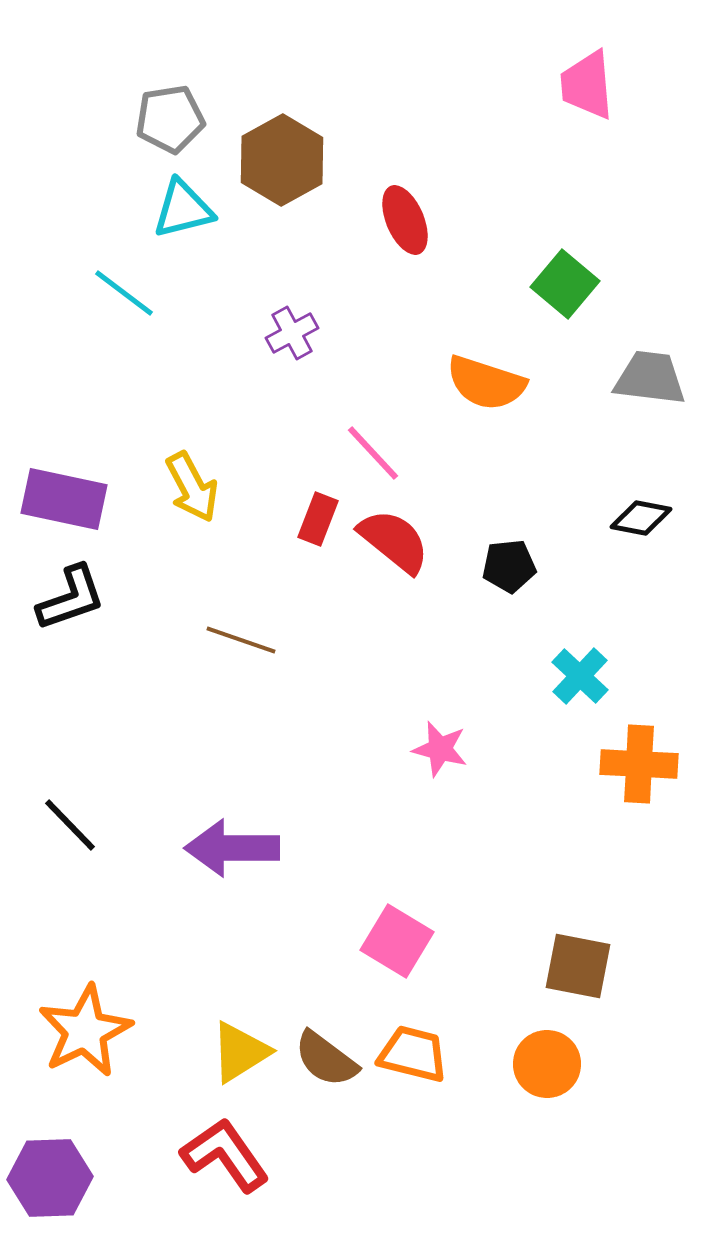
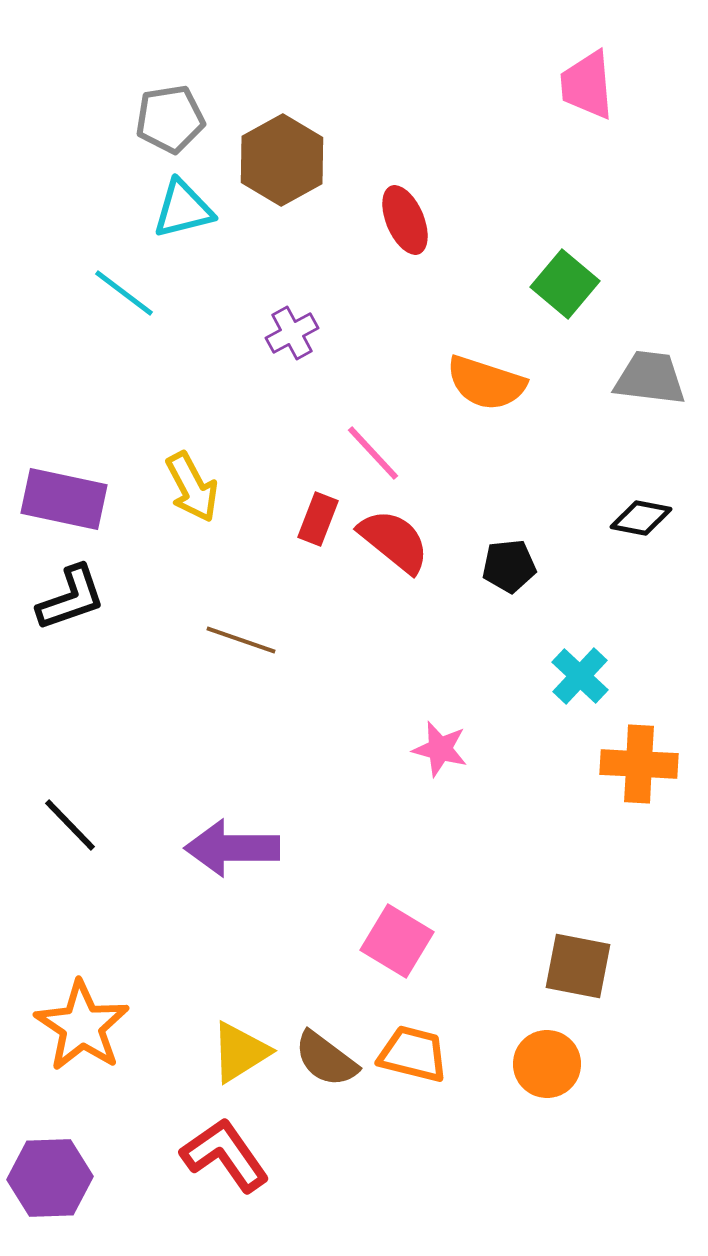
orange star: moved 3 px left, 5 px up; rotated 12 degrees counterclockwise
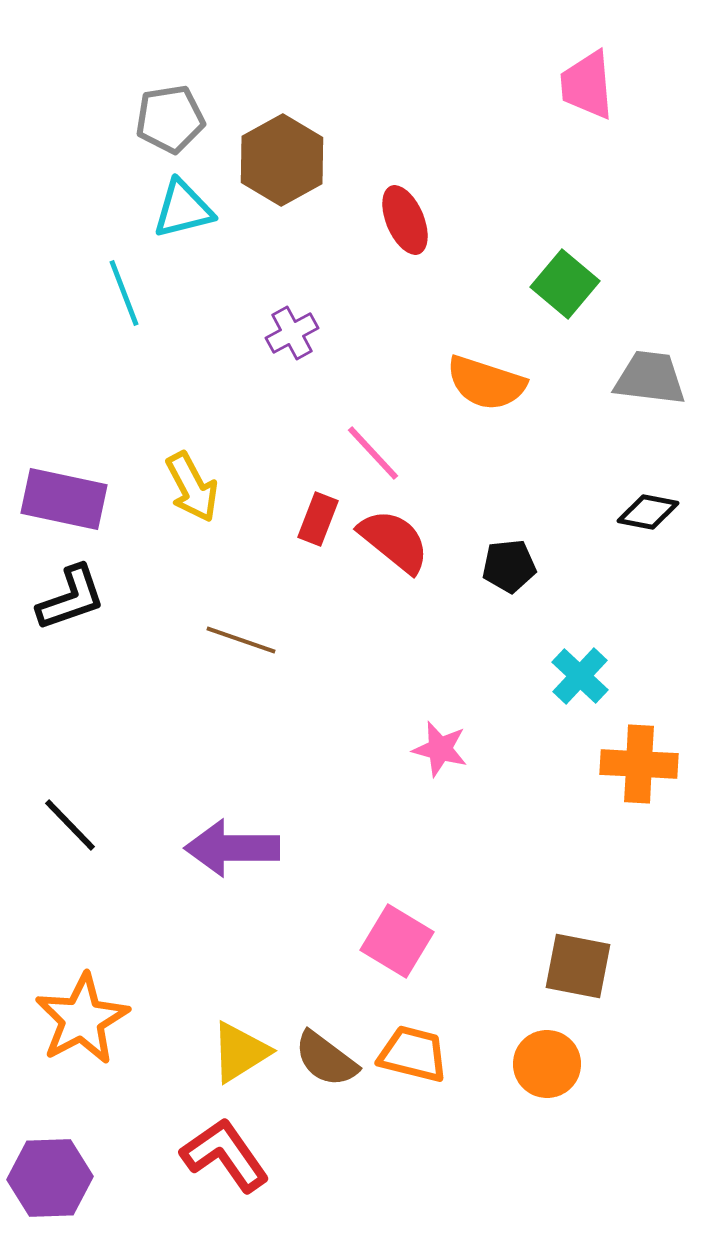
cyan line: rotated 32 degrees clockwise
black diamond: moved 7 px right, 6 px up
orange star: moved 7 px up; rotated 10 degrees clockwise
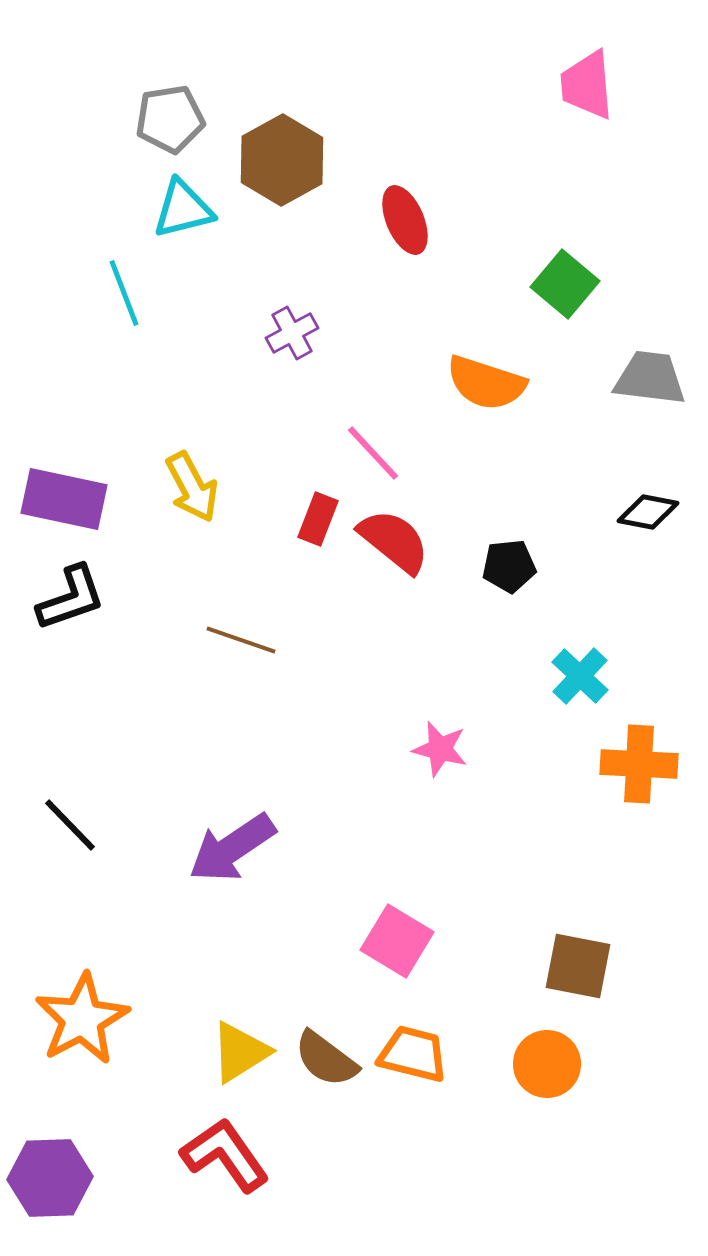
purple arrow: rotated 34 degrees counterclockwise
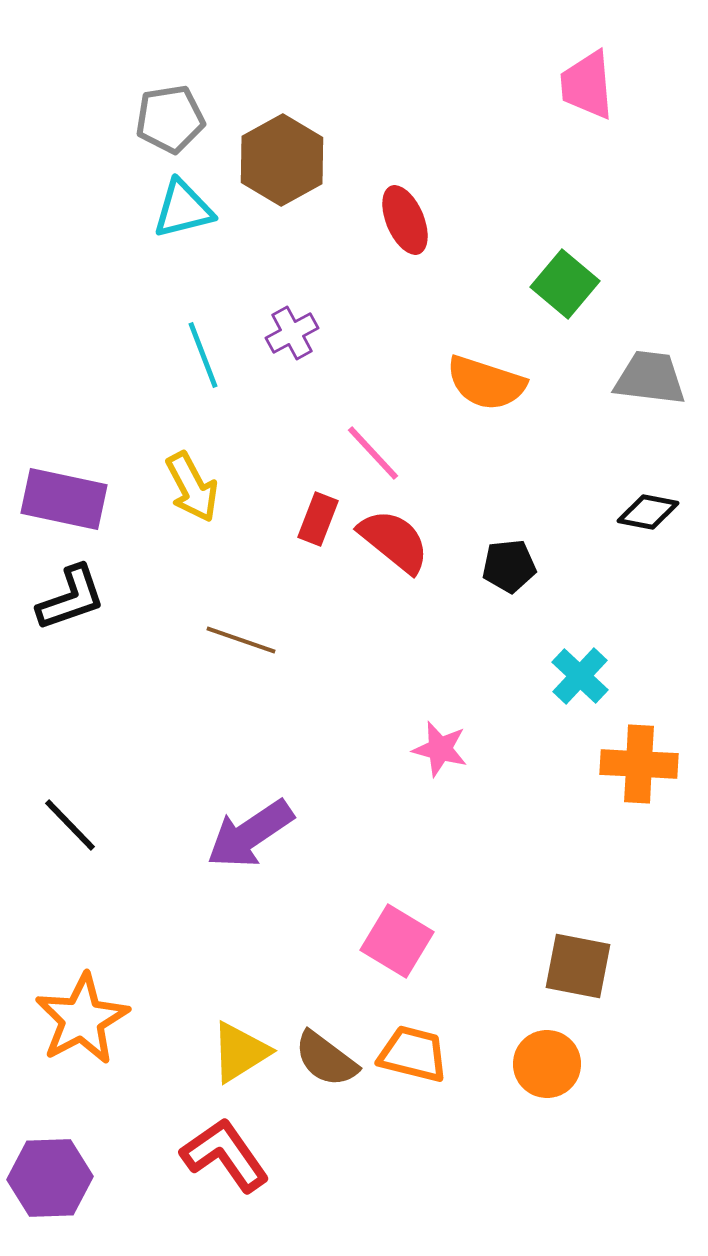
cyan line: moved 79 px right, 62 px down
purple arrow: moved 18 px right, 14 px up
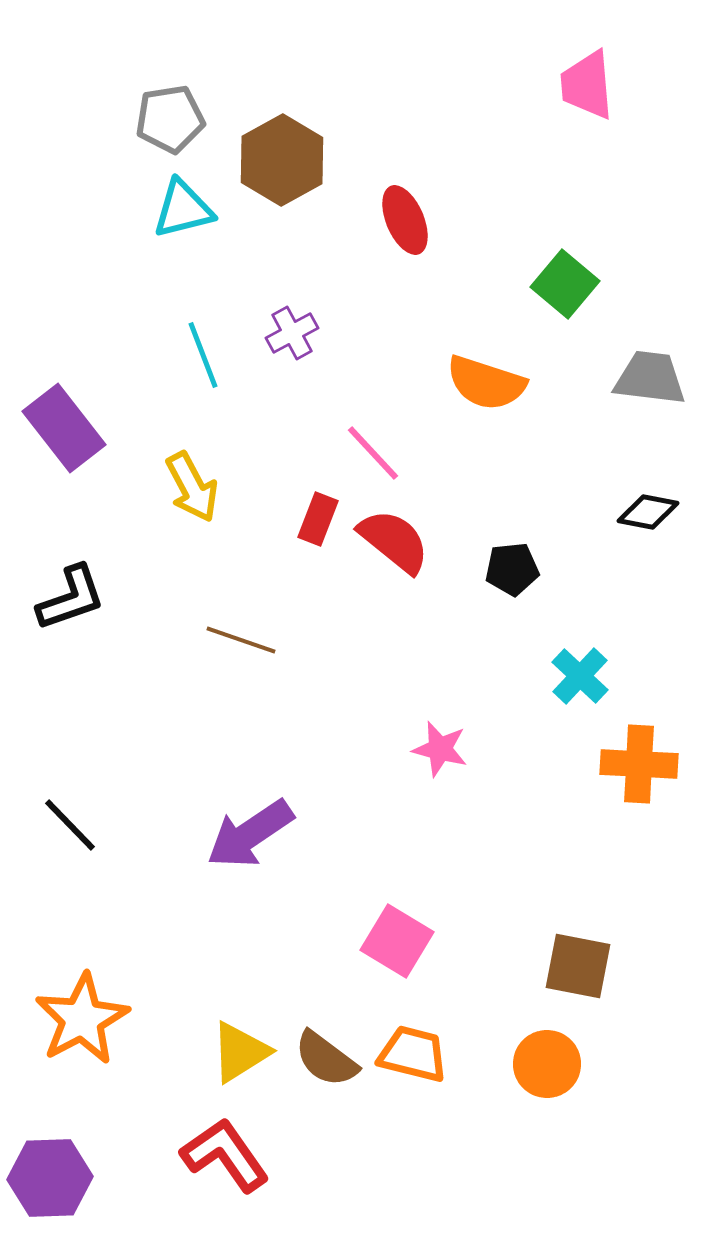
purple rectangle: moved 71 px up; rotated 40 degrees clockwise
black pentagon: moved 3 px right, 3 px down
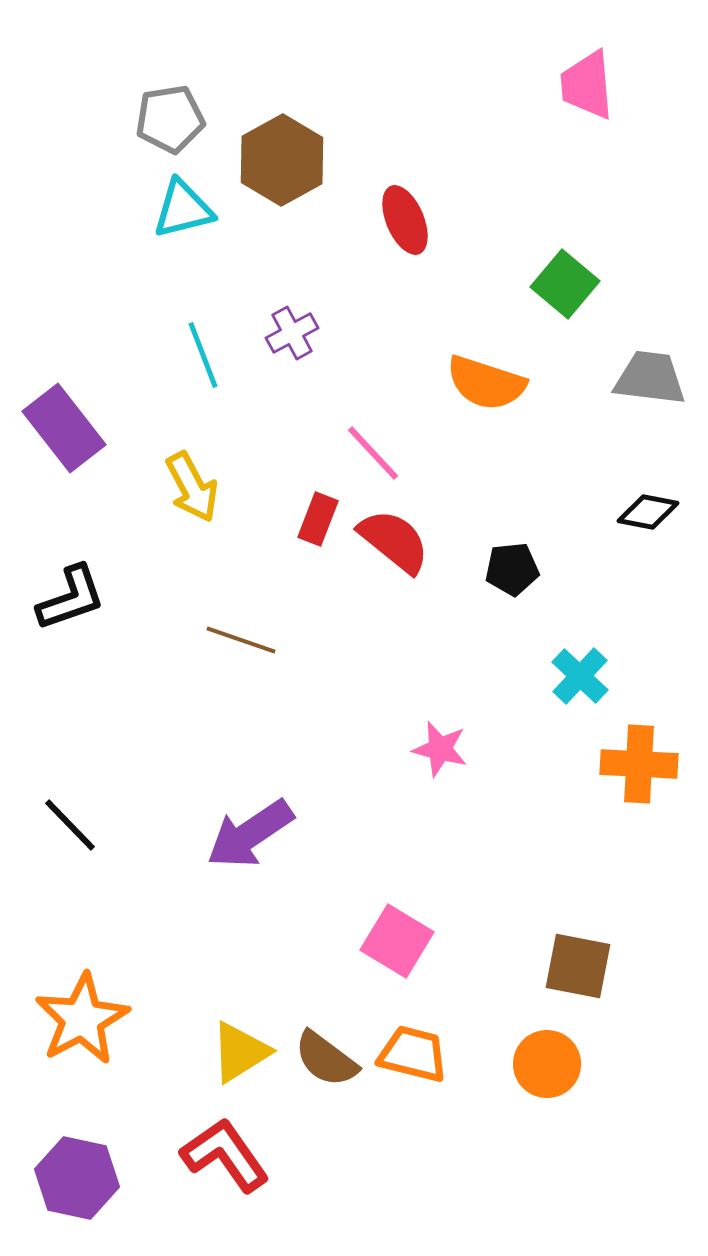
purple hexagon: moved 27 px right; rotated 14 degrees clockwise
